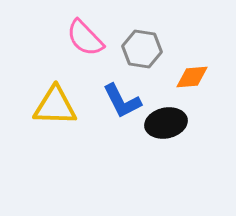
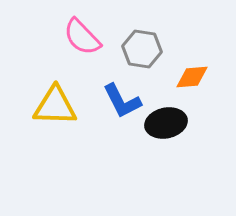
pink semicircle: moved 3 px left, 1 px up
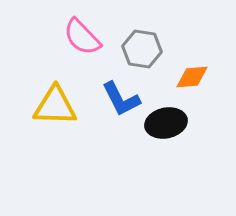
blue L-shape: moved 1 px left, 2 px up
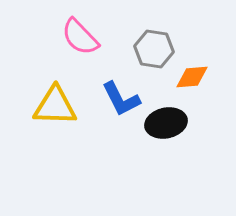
pink semicircle: moved 2 px left
gray hexagon: moved 12 px right
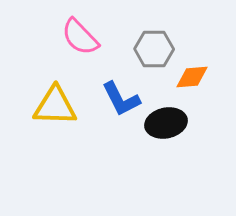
gray hexagon: rotated 9 degrees counterclockwise
